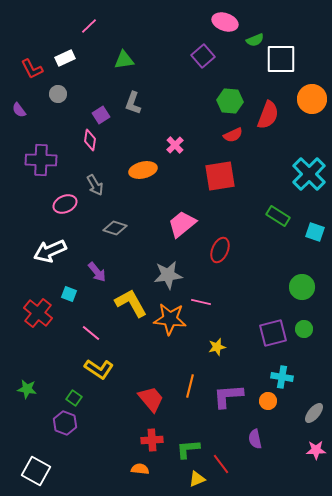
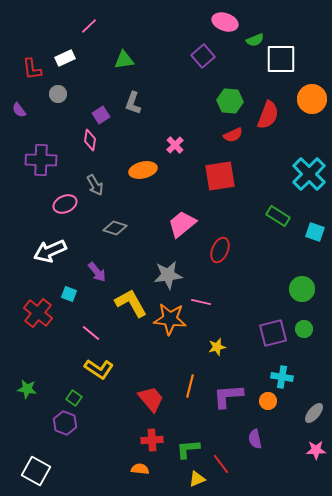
red L-shape at (32, 69): rotated 20 degrees clockwise
green circle at (302, 287): moved 2 px down
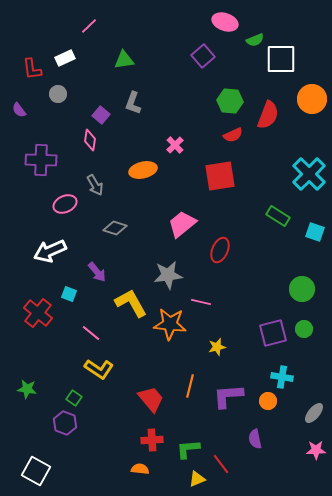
purple square at (101, 115): rotated 18 degrees counterclockwise
orange star at (170, 319): moved 5 px down
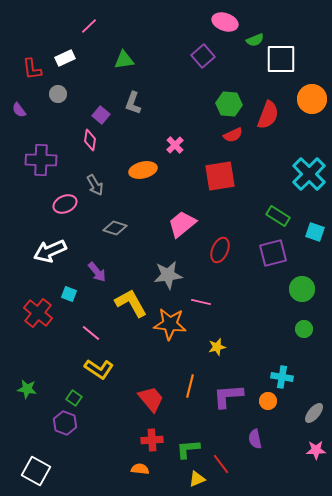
green hexagon at (230, 101): moved 1 px left, 3 px down
purple square at (273, 333): moved 80 px up
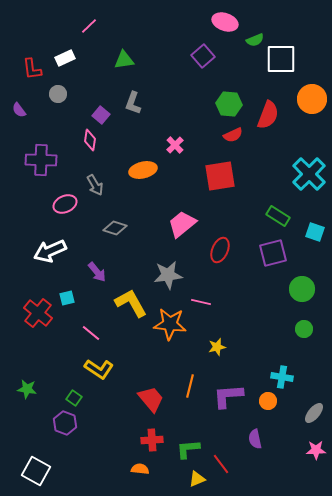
cyan square at (69, 294): moved 2 px left, 4 px down; rotated 35 degrees counterclockwise
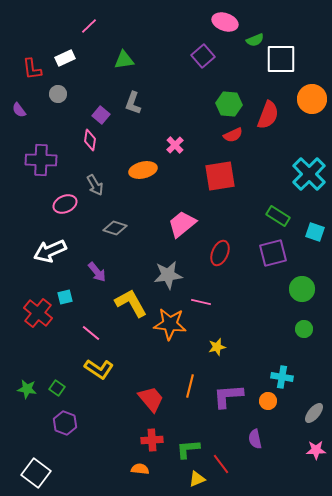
red ellipse at (220, 250): moved 3 px down
cyan square at (67, 298): moved 2 px left, 1 px up
green square at (74, 398): moved 17 px left, 10 px up
white square at (36, 471): moved 2 px down; rotated 8 degrees clockwise
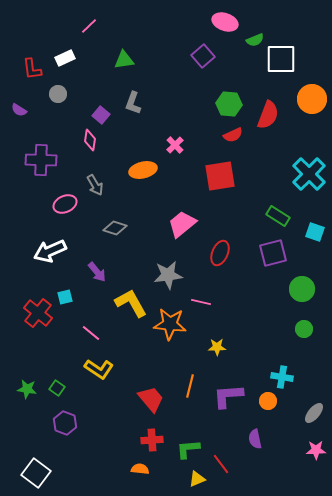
purple semicircle at (19, 110): rotated 21 degrees counterclockwise
yellow star at (217, 347): rotated 12 degrees clockwise
